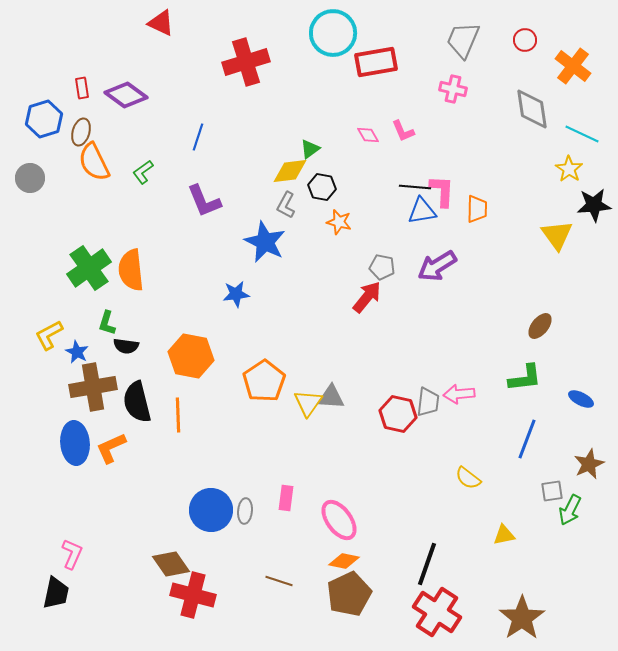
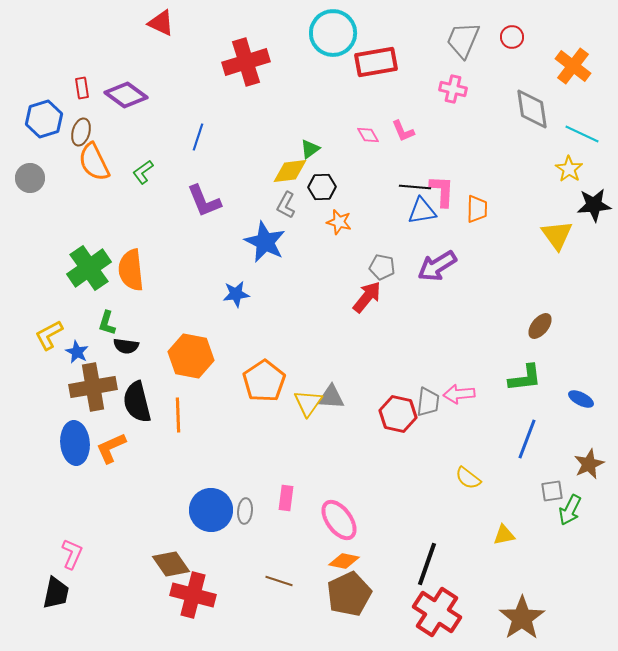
red circle at (525, 40): moved 13 px left, 3 px up
black hexagon at (322, 187): rotated 12 degrees counterclockwise
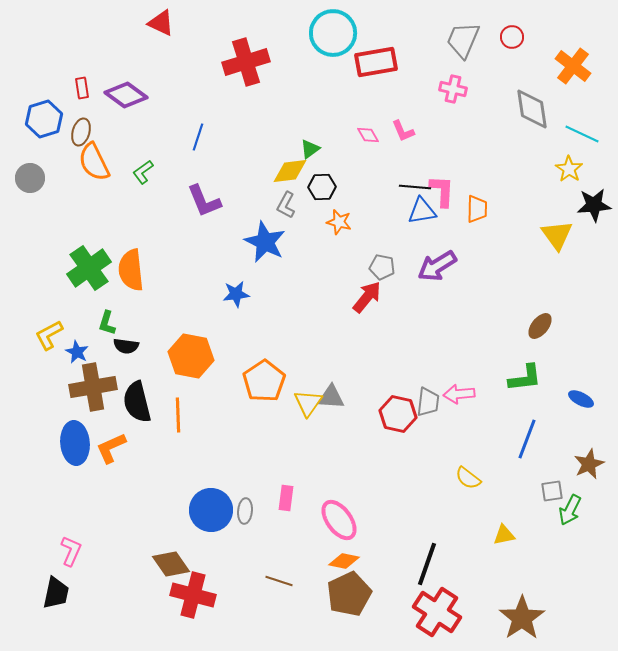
pink L-shape at (72, 554): moved 1 px left, 3 px up
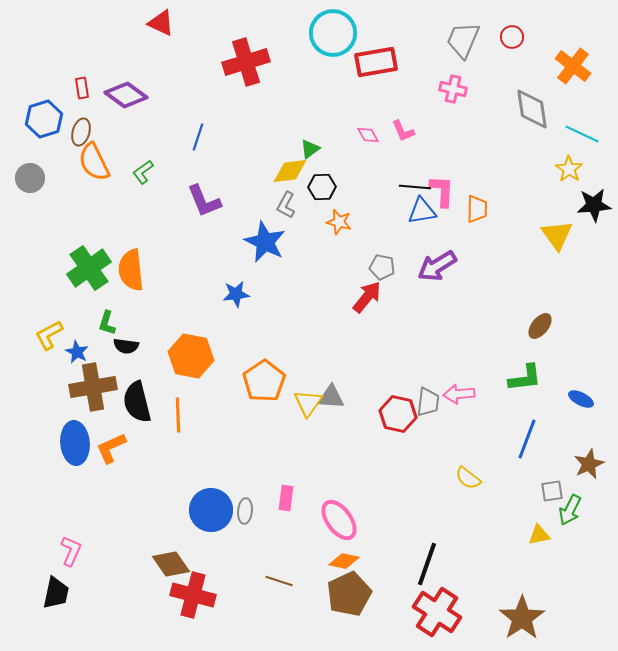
yellow triangle at (504, 535): moved 35 px right
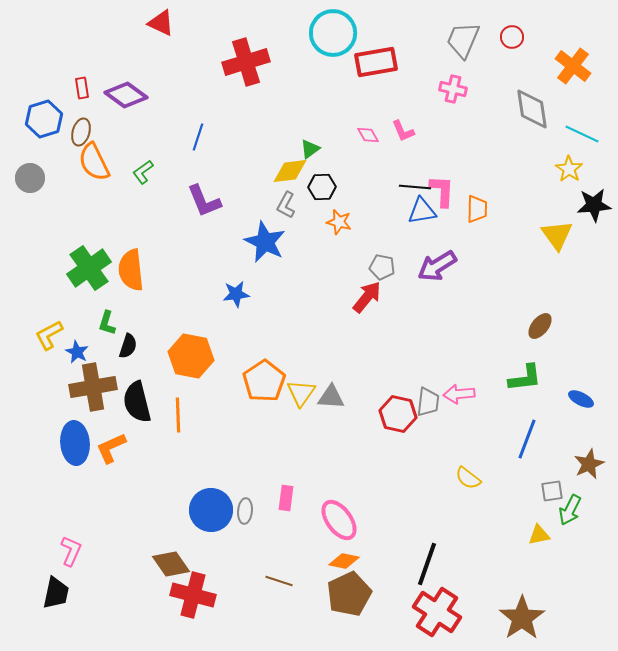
black semicircle at (126, 346): moved 2 px right; rotated 80 degrees counterclockwise
yellow triangle at (308, 403): moved 7 px left, 10 px up
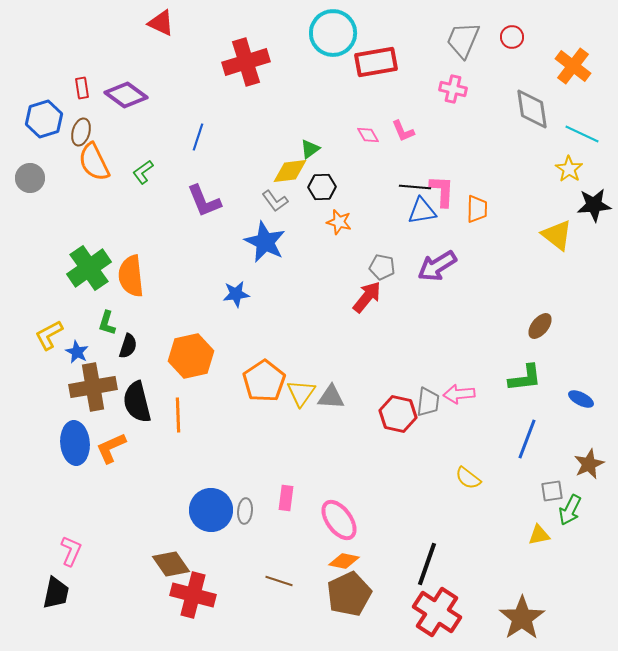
gray L-shape at (286, 205): moved 11 px left, 4 px up; rotated 64 degrees counterclockwise
yellow triangle at (557, 235): rotated 16 degrees counterclockwise
orange semicircle at (131, 270): moved 6 px down
orange hexagon at (191, 356): rotated 24 degrees counterclockwise
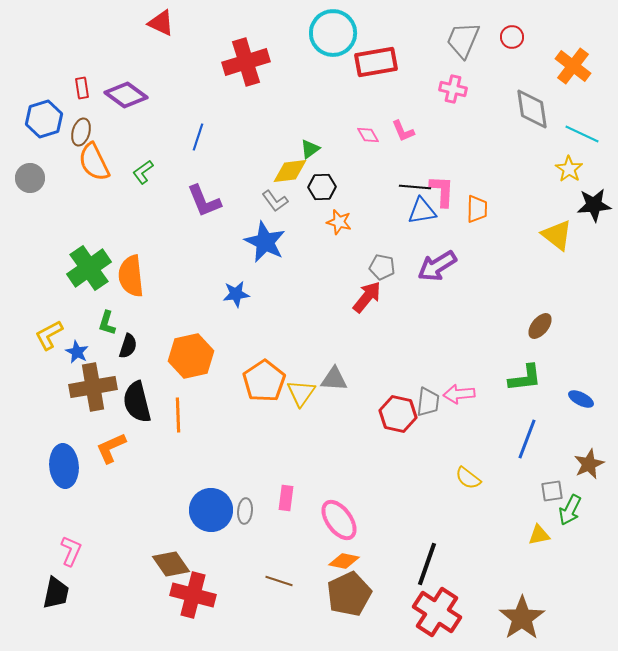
gray triangle at (331, 397): moved 3 px right, 18 px up
blue ellipse at (75, 443): moved 11 px left, 23 px down
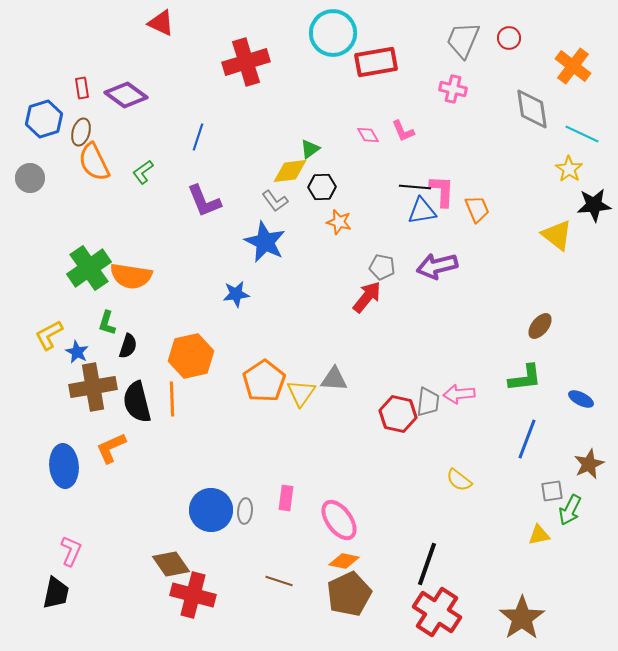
red circle at (512, 37): moved 3 px left, 1 px down
orange trapezoid at (477, 209): rotated 24 degrees counterclockwise
purple arrow at (437, 266): rotated 18 degrees clockwise
orange semicircle at (131, 276): rotated 75 degrees counterclockwise
orange line at (178, 415): moved 6 px left, 16 px up
yellow semicircle at (468, 478): moved 9 px left, 2 px down
